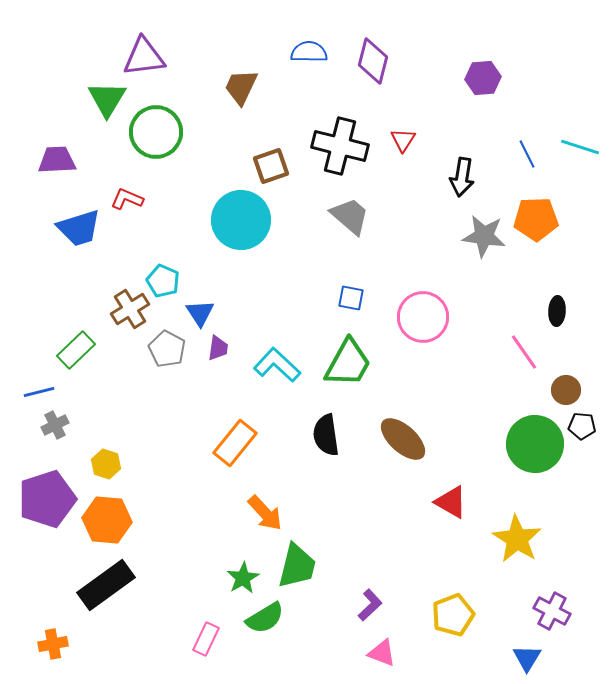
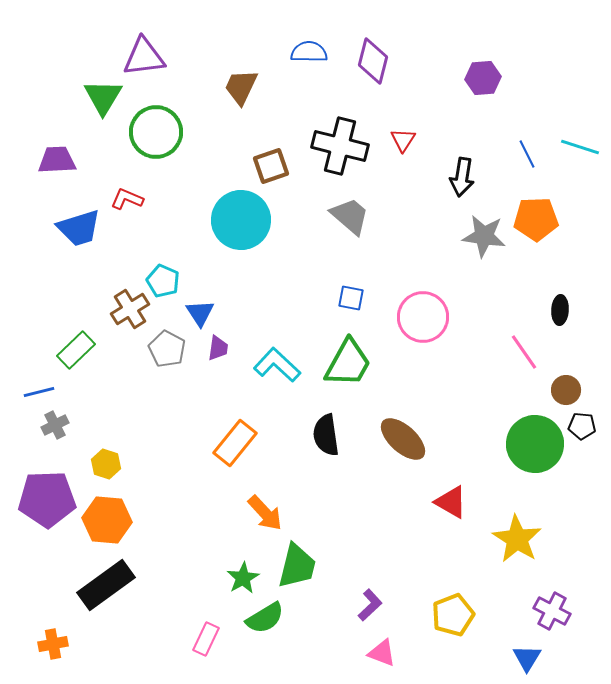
green triangle at (107, 99): moved 4 px left, 2 px up
black ellipse at (557, 311): moved 3 px right, 1 px up
purple pentagon at (47, 499): rotated 16 degrees clockwise
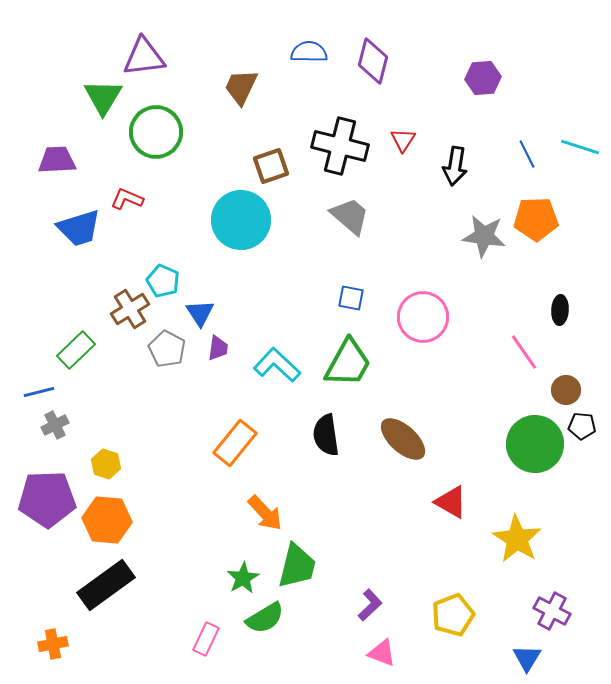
black arrow at (462, 177): moved 7 px left, 11 px up
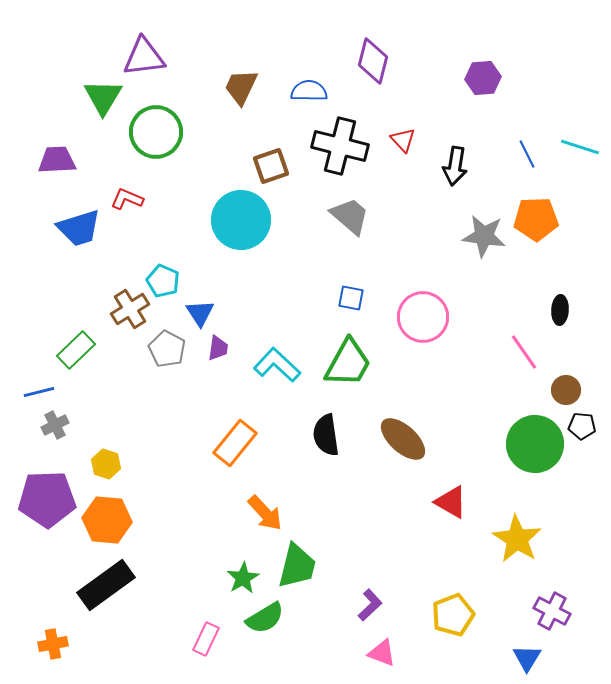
blue semicircle at (309, 52): moved 39 px down
red triangle at (403, 140): rotated 16 degrees counterclockwise
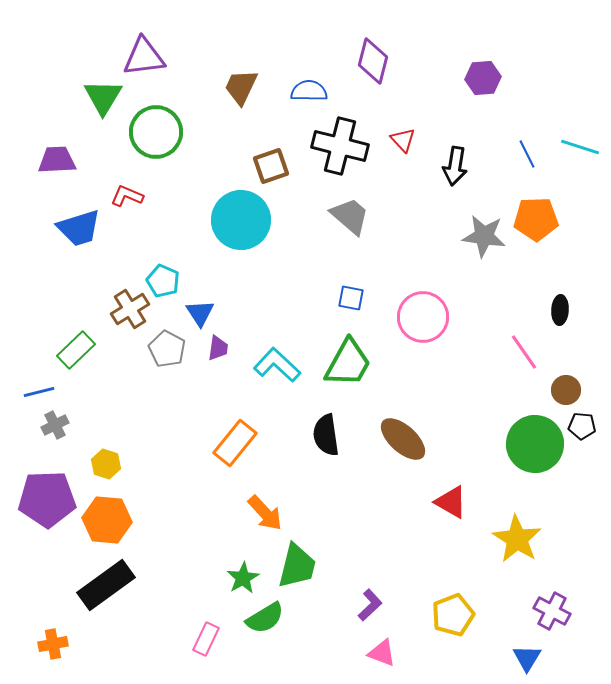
red L-shape at (127, 199): moved 3 px up
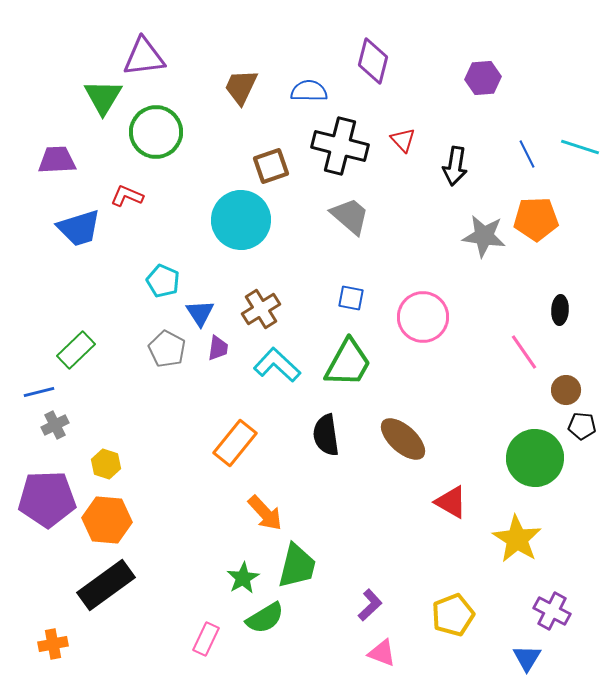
brown cross at (130, 309): moved 131 px right
green circle at (535, 444): moved 14 px down
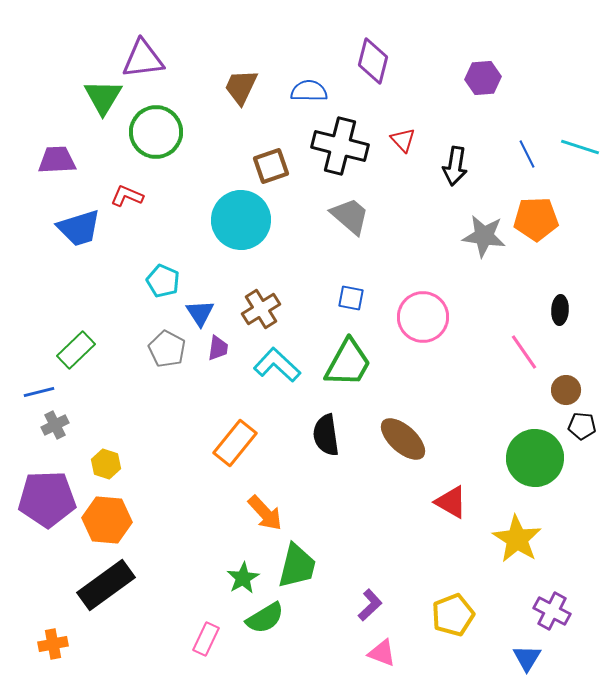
purple triangle at (144, 57): moved 1 px left, 2 px down
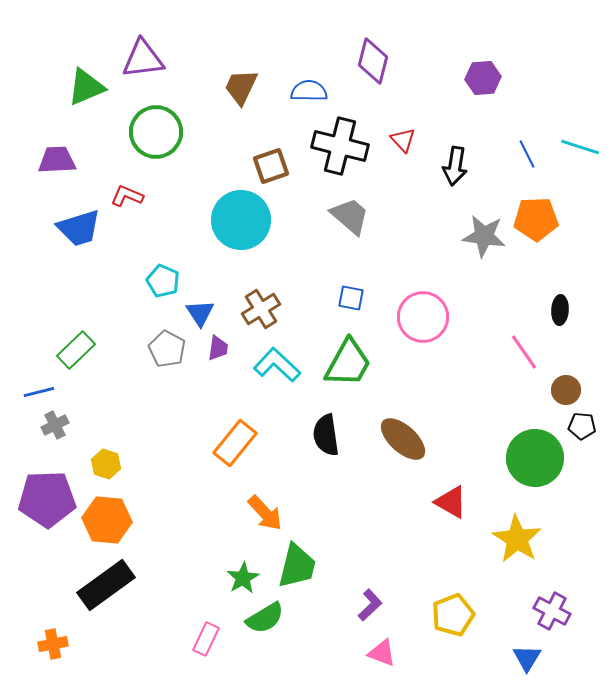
green triangle at (103, 97): moved 17 px left, 10 px up; rotated 36 degrees clockwise
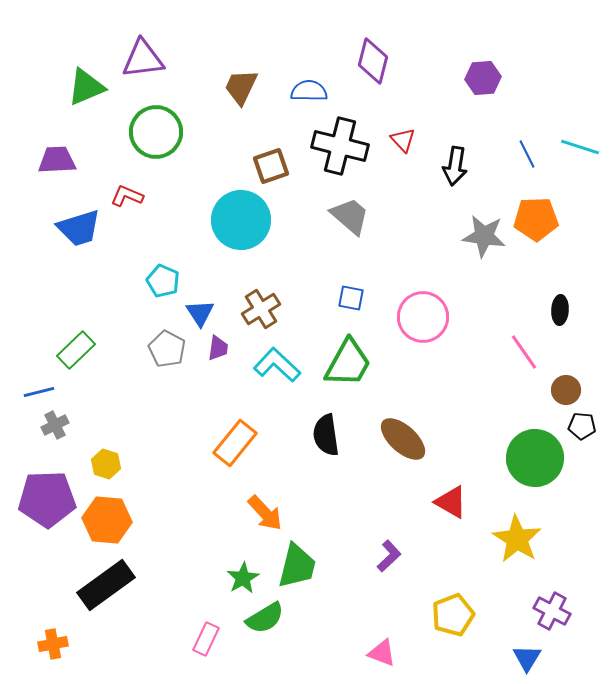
purple L-shape at (370, 605): moved 19 px right, 49 px up
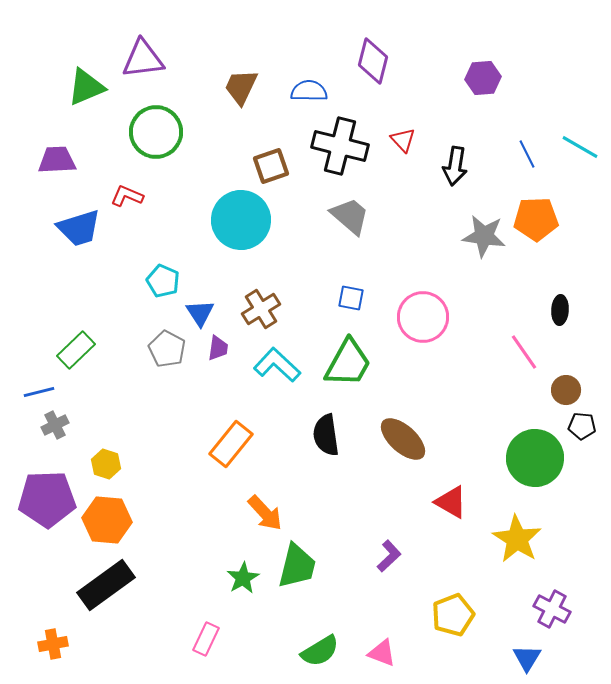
cyan line at (580, 147): rotated 12 degrees clockwise
orange rectangle at (235, 443): moved 4 px left, 1 px down
purple cross at (552, 611): moved 2 px up
green semicircle at (265, 618): moved 55 px right, 33 px down
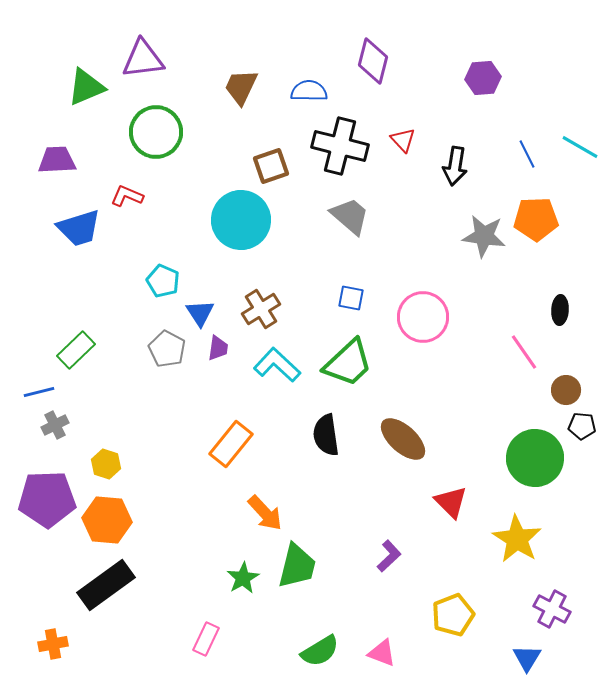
green trapezoid at (348, 363): rotated 18 degrees clockwise
red triangle at (451, 502): rotated 15 degrees clockwise
